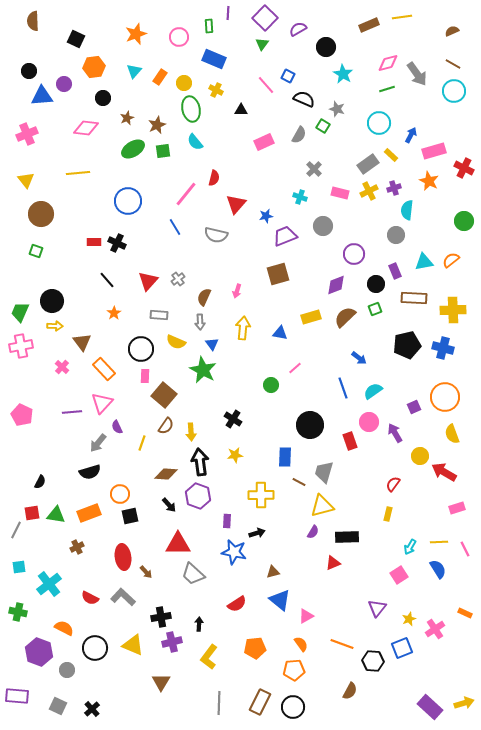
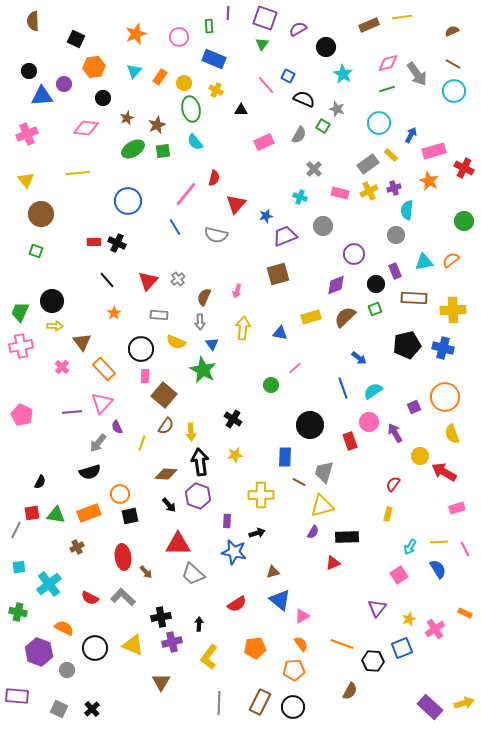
purple square at (265, 18): rotated 25 degrees counterclockwise
pink triangle at (306, 616): moved 4 px left
gray square at (58, 706): moved 1 px right, 3 px down
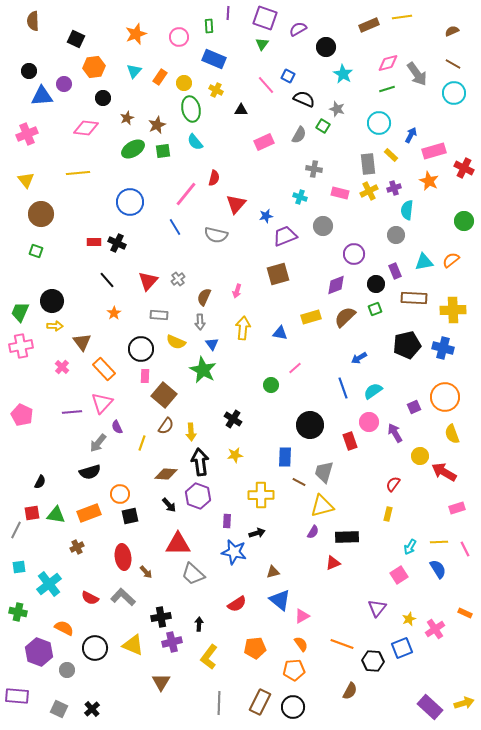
cyan circle at (454, 91): moved 2 px down
gray rectangle at (368, 164): rotated 60 degrees counterclockwise
gray cross at (314, 169): rotated 35 degrees counterclockwise
blue circle at (128, 201): moved 2 px right, 1 px down
blue arrow at (359, 358): rotated 112 degrees clockwise
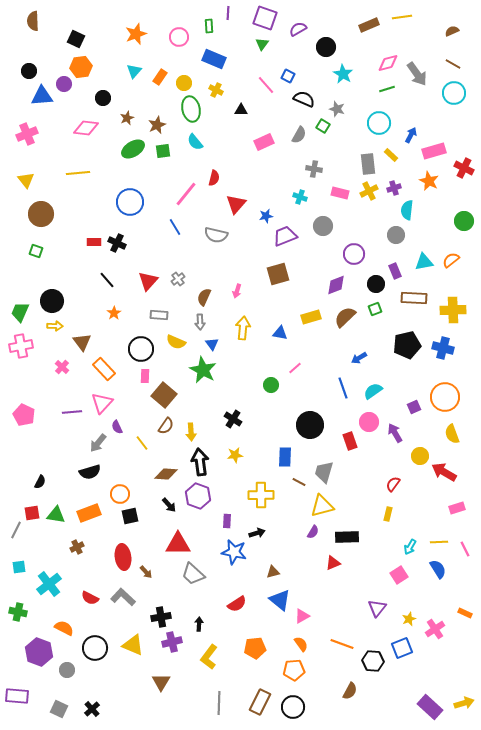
orange hexagon at (94, 67): moved 13 px left
pink pentagon at (22, 415): moved 2 px right
yellow line at (142, 443): rotated 56 degrees counterclockwise
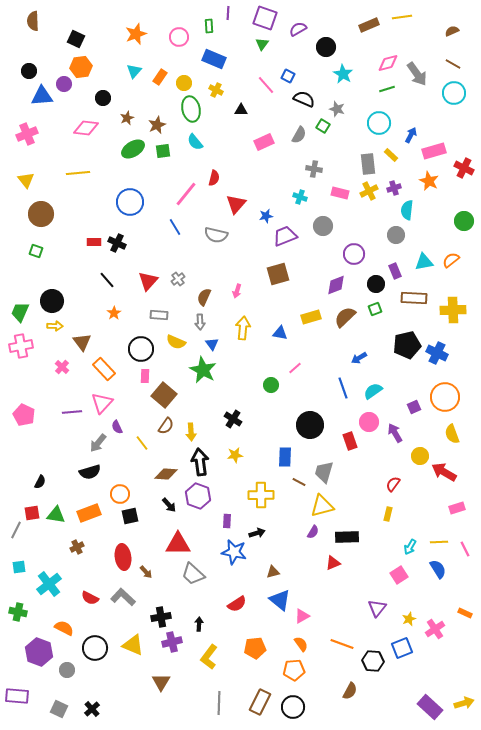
blue cross at (443, 348): moved 6 px left, 5 px down; rotated 10 degrees clockwise
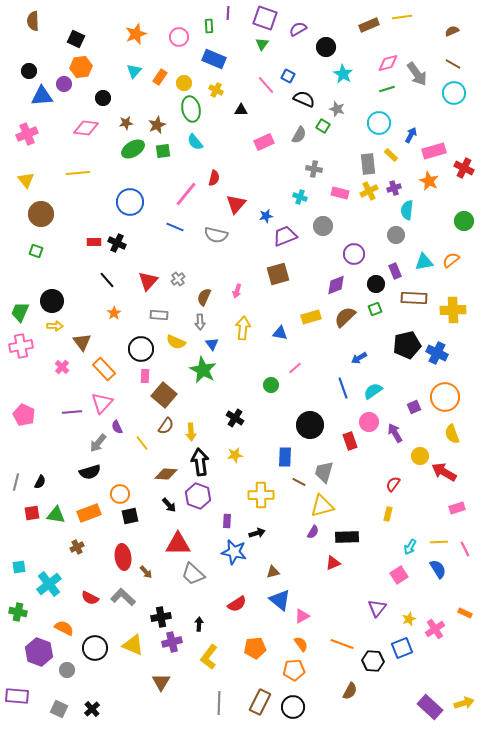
brown star at (127, 118): moved 1 px left, 5 px down; rotated 16 degrees clockwise
blue line at (175, 227): rotated 36 degrees counterclockwise
black cross at (233, 419): moved 2 px right, 1 px up
gray line at (16, 530): moved 48 px up; rotated 12 degrees counterclockwise
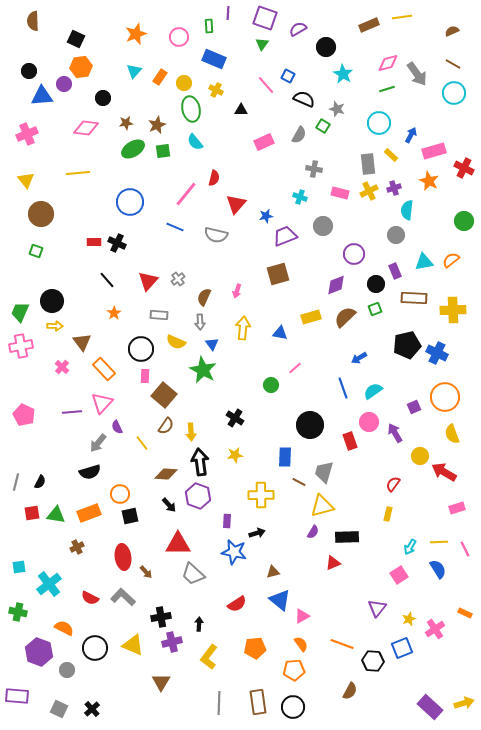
brown rectangle at (260, 702): moved 2 px left; rotated 35 degrees counterclockwise
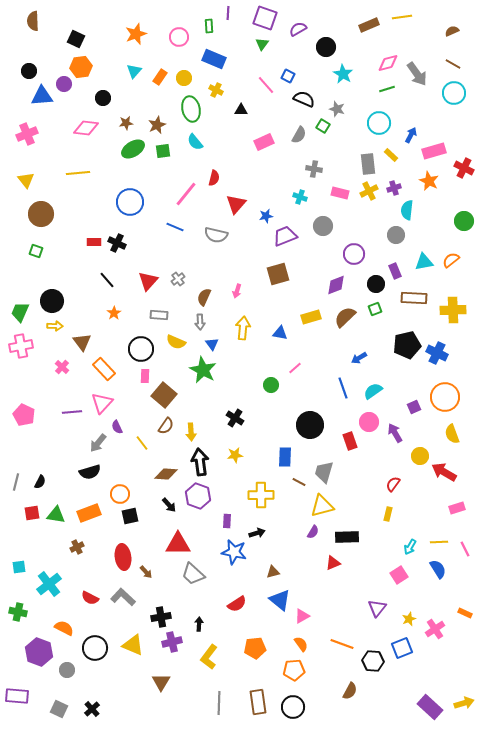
yellow circle at (184, 83): moved 5 px up
